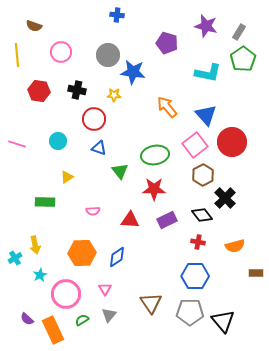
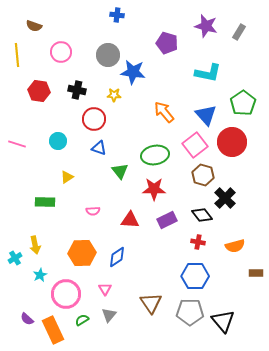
green pentagon at (243, 59): moved 44 px down
orange arrow at (167, 107): moved 3 px left, 5 px down
brown hexagon at (203, 175): rotated 15 degrees counterclockwise
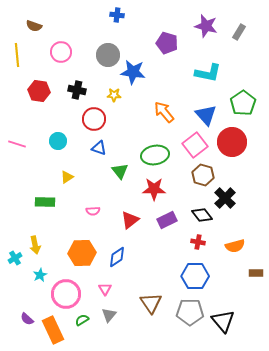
red triangle at (130, 220): rotated 42 degrees counterclockwise
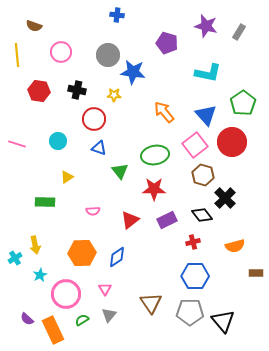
red cross at (198, 242): moved 5 px left; rotated 24 degrees counterclockwise
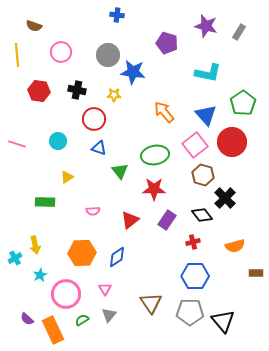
purple rectangle at (167, 220): rotated 30 degrees counterclockwise
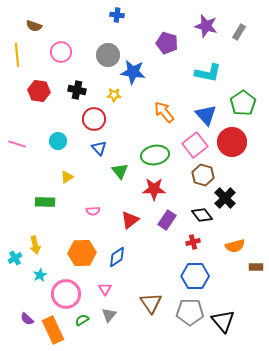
blue triangle at (99, 148): rotated 28 degrees clockwise
brown rectangle at (256, 273): moved 6 px up
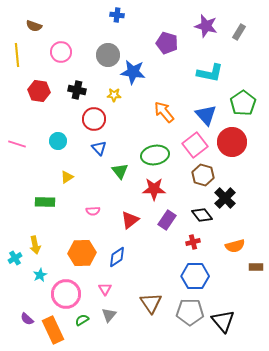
cyan L-shape at (208, 73): moved 2 px right
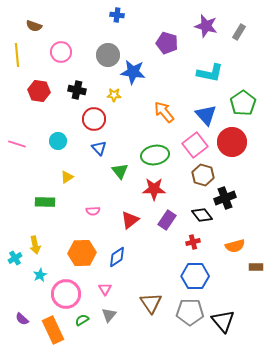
black cross at (225, 198): rotated 25 degrees clockwise
purple semicircle at (27, 319): moved 5 px left
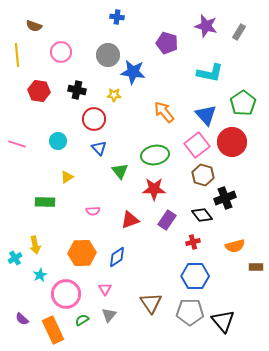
blue cross at (117, 15): moved 2 px down
pink square at (195, 145): moved 2 px right
red triangle at (130, 220): rotated 18 degrees clockwise
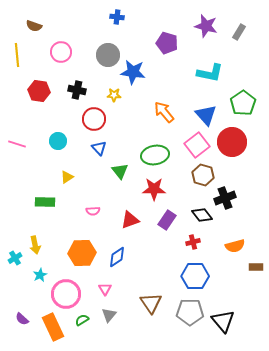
orange rectangle at (53, 330): moved 3 px up
